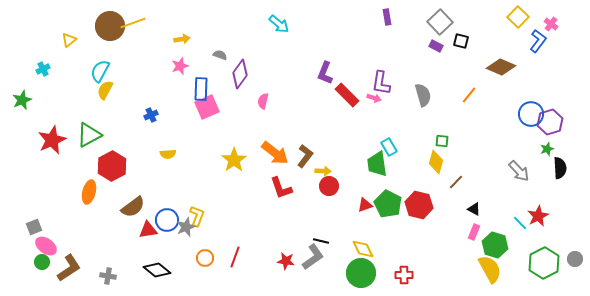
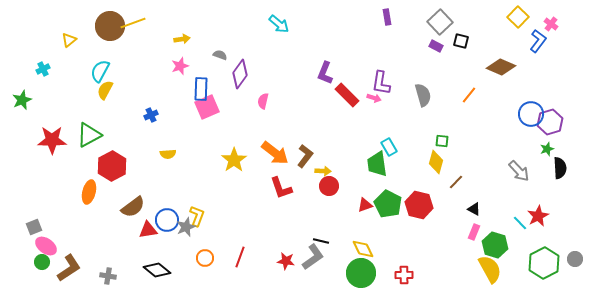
red star at (52, 140): rotated 24 degrees clockwise
red line at (235, 257): moved 5 px right
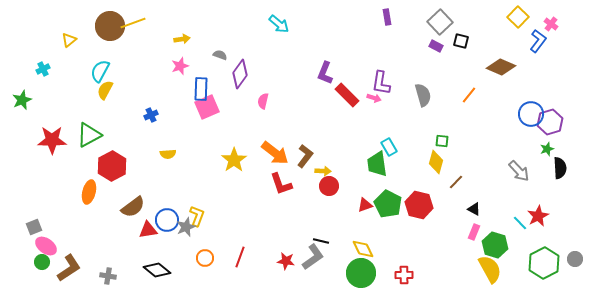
red L-shape at (281, 188): moved 4 px up
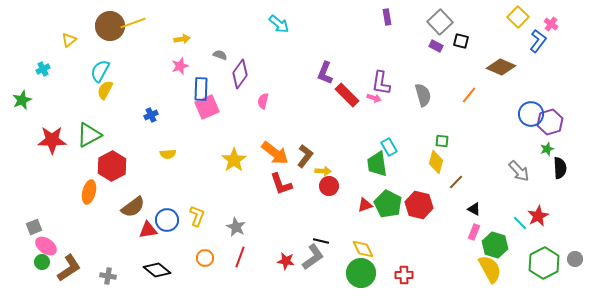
gray star at (186, 227): moved 50 px right; rotated 24 degrees counterclockwise
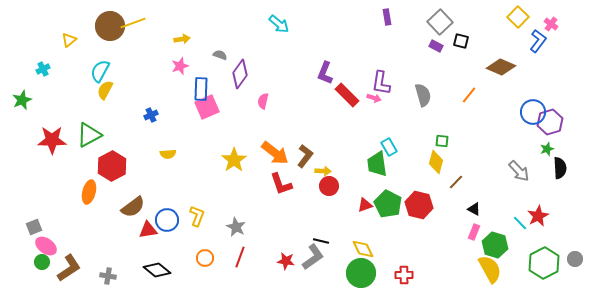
blue circle at (531, 114): moved 2 px right, 2 px up
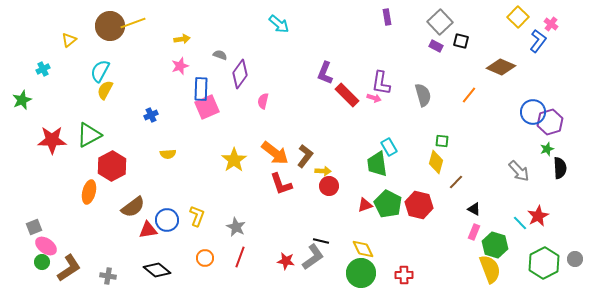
yellow semicircle at (490, 269): rotated 8 degrees clockwise
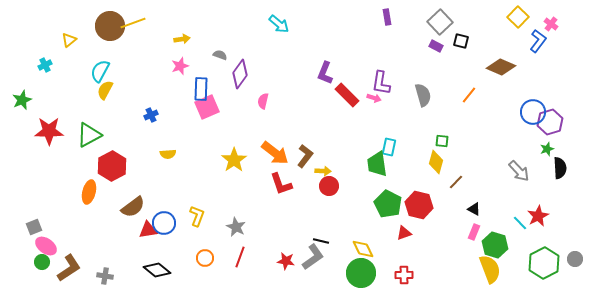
cyan cross at (43, 69): moved 2 px right, 4 px up
red star at (52, 140): moved 3 px left, 9 px up
cyan rectangle at (389, 147): rotated 42 degrees clockwise
red triangle at (365, 205): moved 39 px right, 28 px down
blue circle at (167, 220): moved 3 px left, 3 px down
gray cross at (108, 276): moved 3 px left
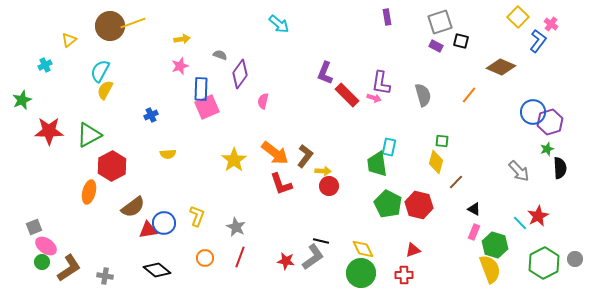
gray square at (440, 22): rotated 25 degrees clockwise
red triangle at (404, 233): moved 9 px right, 17 px down
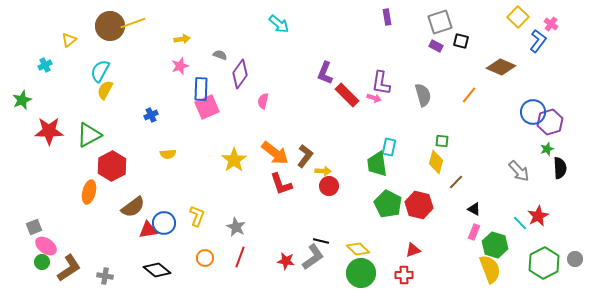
yellow diamond at (363, 249): moved 5 px left; rotated 20 degrees counterclockwise
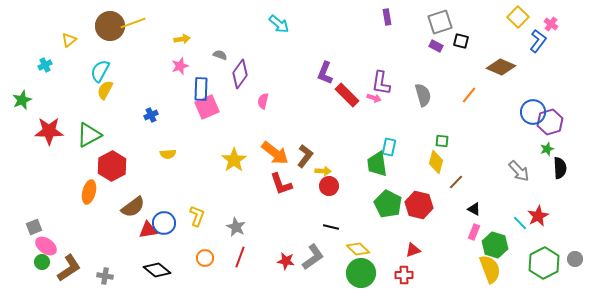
black line at (321, 241): moved 10 px right, 14 px up
